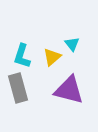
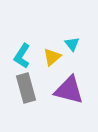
cyan L-shape: rotated 15 degrees clockwise
gray rectangle: moved 8 px right
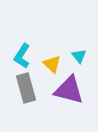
cyan triangle: moved 7 px right, 12 px down
yellow triangle: moved 7 px down; rotated 36 degrees counterclockwise
